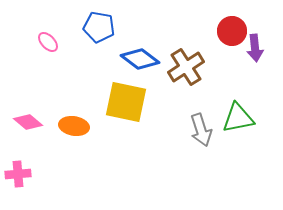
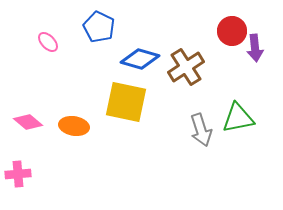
blue pentagon: rotated 16 degrees clockwise
blue diamond: rotated 21 degrees counterclockwise
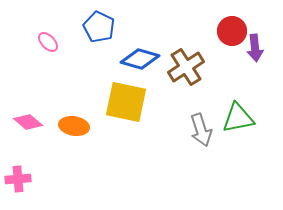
pink cross: moved 5 px down
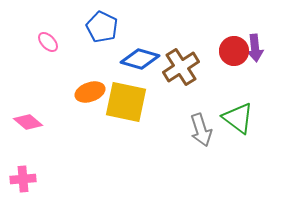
blue pentagon: moved 3 px right
red circle: moved 2 px right, 20 px down
brown cross: moved 5 px left
green triangle: rotated 48 degrees clockwise
orange ellipse: moved 16 px right, 34 px up; rotated 28 degrees counterclockwise
pink cross: moved 5 px right
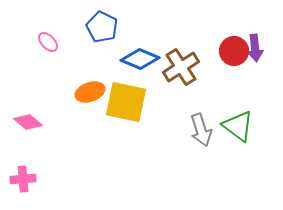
blue diamond: rotated 6 degrees clockwise
green triangle: moved 8 px down
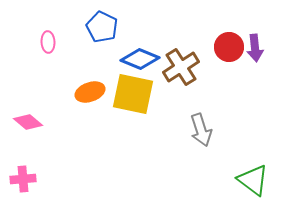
pink ellipse: rotated 40 degrees clockwise
red circle: moved 5 px left, 4 px up
yellow square: moved 7 px right, 8 px up
green triangle: moved 15 px right, 54 px down
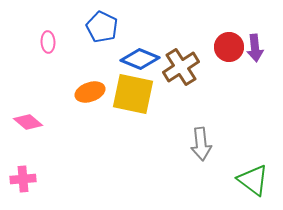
gray arrow: moved 14 px down; rotated 12 degrees clockwise
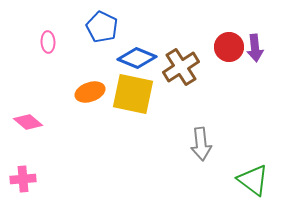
blue diamond: moved 3 px left, 1 px up
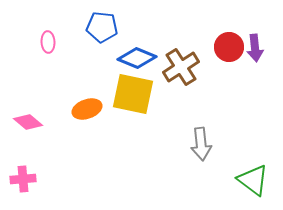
blue pentagon: rotated 20 degrees counterclockwise
orange ellipse: moved 3 px left, 17 px down
